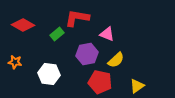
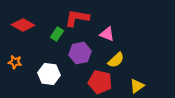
green rectangle: rotated 16 degrees counterclockwise
purple hexagon: moved 7 px left, 1 px up
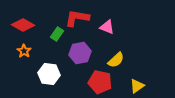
pink triangle: moved 7 px up
orange star: moved 9 px right, 11 px up; rotated 24 degrees clockwise
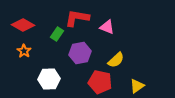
white hexagon: moved 5 px down; rotated 10 degrees counterclockwise
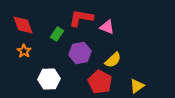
red L-shape: moved 4 px right
red diamond: rotated 40 degrees clockwise
yellow semicircle: moved 3 px left
red pentagon: rotated 15 degrees clockwise
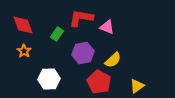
purple hexagon: moved 3 px right
red pentagon: moved 1 px left
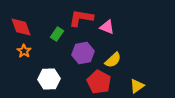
red diamond: moved 2 px left, 2 px down
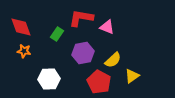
orange star: rotated 24 degrees counterclockwise
yellow triangle: moved 5 px left, 10 px up
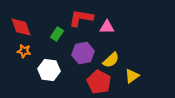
pink triangle: rotated 21 degrees counterclockwise
yellow semicircle: moved 2 px left
white hexagon: moved 9 px up; rotated 10 degrees clockwise
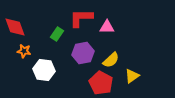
red L-shape: rotated 10 degrees counterclockwise
red diamond: moved 6 px left
white hexagon: moved 5 px left
red pentagon: moved 2 px right, 1 px down
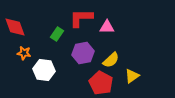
orange star: moved 2 px down
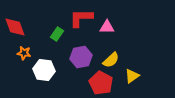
purple hexagon: moved 2 px left, 4 px down
